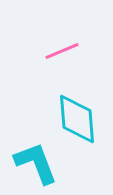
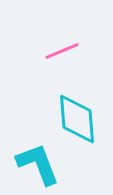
cyan L-shape: moved 2 px right, 1 px down
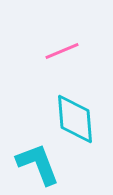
cyan diamond: moved 2 px left
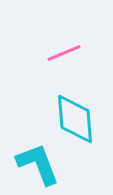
pink line: moved 2 px right, 2 px down
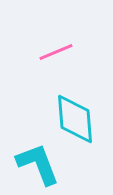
pink line: moved 8 px left, 1 px up
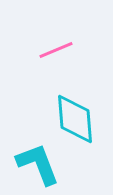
pink line: moved 2 px up
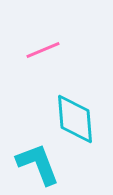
pink line: moved 13 px left
